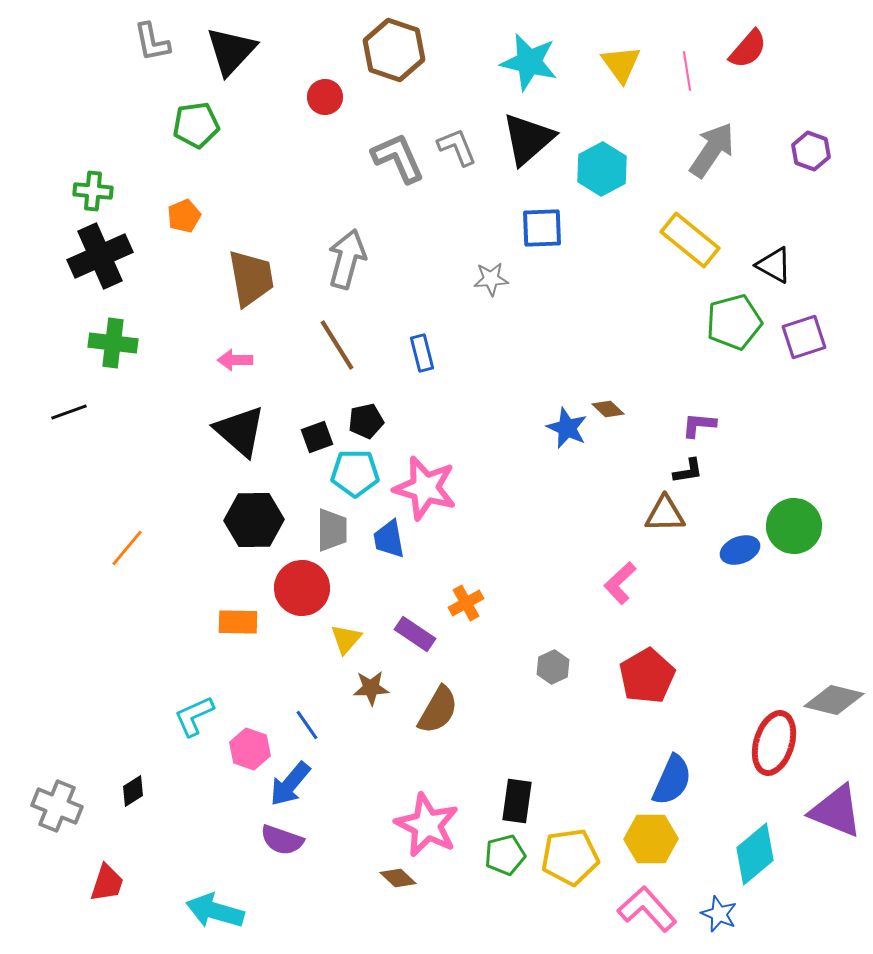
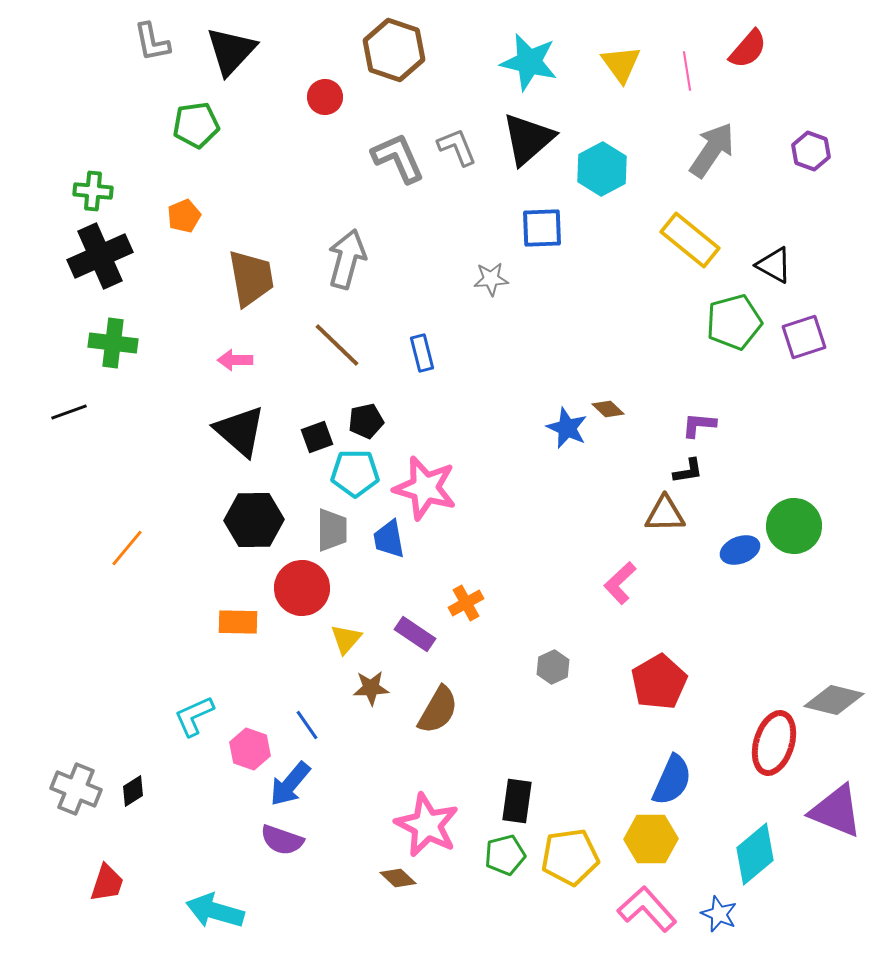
brown line at (337, 345): rotated 14 degrees counterclockwise
red pentagon at (647, 676): moved 12 px right, 6 px down
gray cross at (57, 806): moved 19 px right, 17 px up
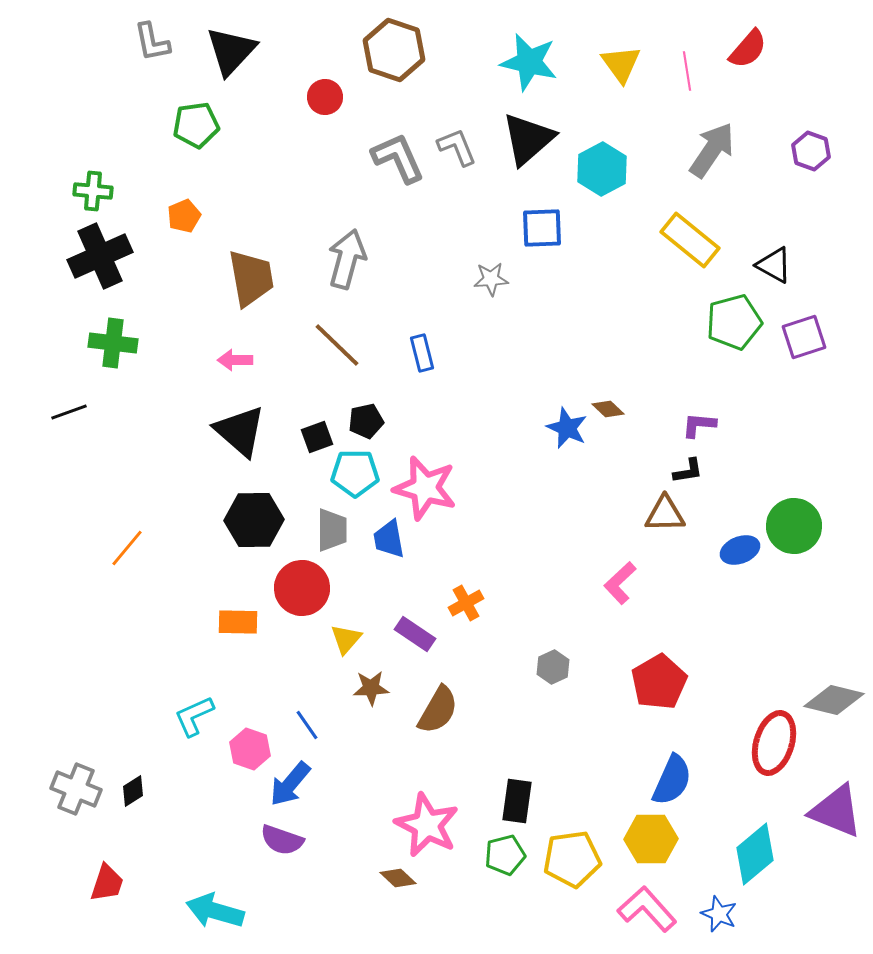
yellow pentagon at (570, 857): moved 2 px right, 2 px down
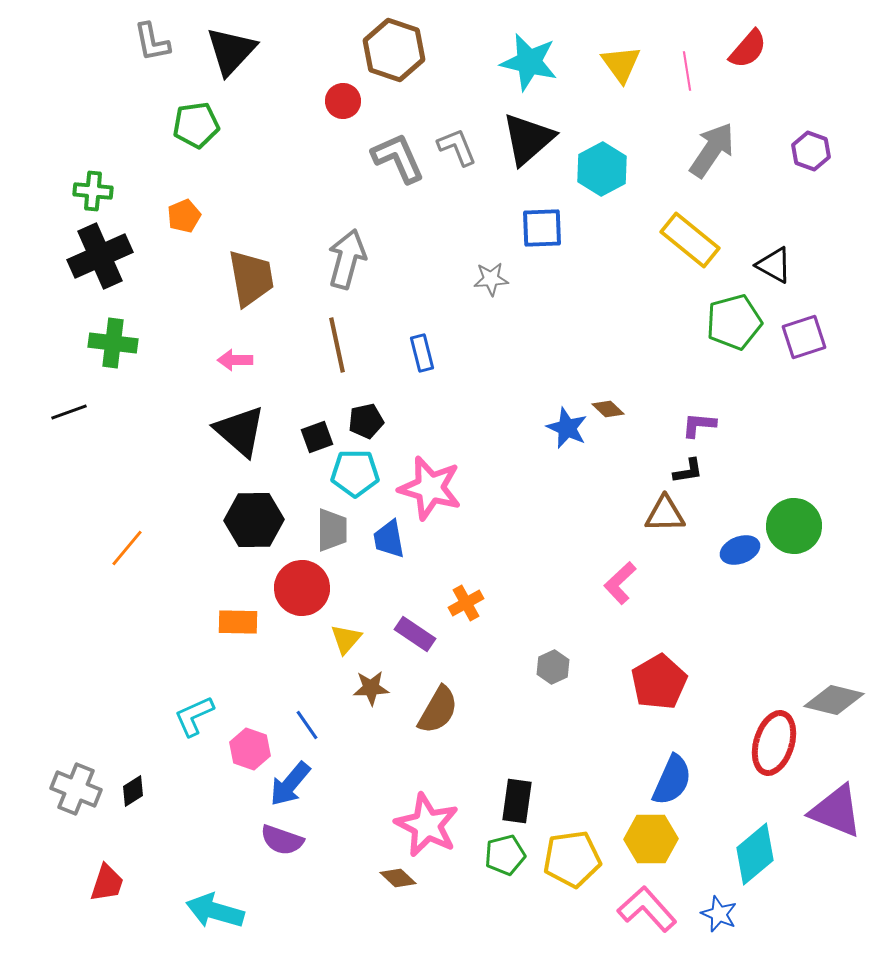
red circle at (325, 97): moved 18 px right, 4 px down
brown line at (337, 345): rotated 34 degrees clockwise
pink star at (425, 488): moved 5 px right
